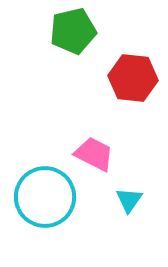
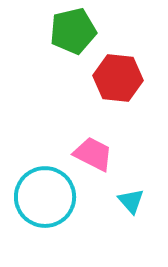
red hexagon: moved 15 px left
pink trapezoid: moved 1 px left
cyan triangle: moved 2 px right, 1 px down; rotated 16 degrees counterclockwise
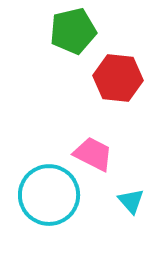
cyan circle: moved 4 px right, 2 px up
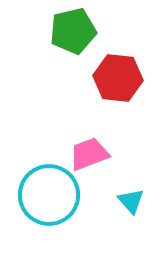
pink trapezoid: moved 4 px left; rotated 48 degrees counterclockwise
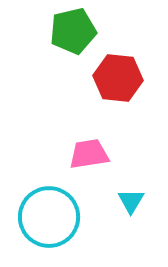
pink trapezoid: rotated 12 degrees clockwise
cyan circle: moved 22 px down
cyan triangle: rotated 12 degrees clockwise
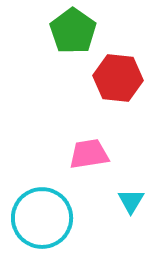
green pentagon: rotated 24 degrees counterclockwise
cyan circle: moved 7 px left, 1 px down
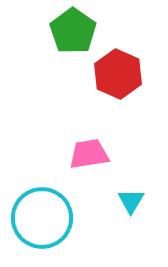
red hexagon: moved 4 px up; rotated 18 degrees clockwise
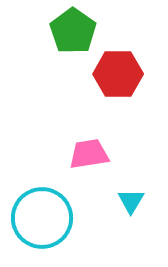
red hexagon: rotated 24 degrees counterclockwise
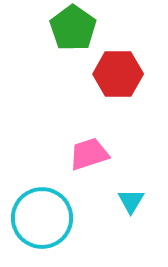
green pentagon: moved 3 px up
pink trapezoid: rotated 9 degrees counterclockwise
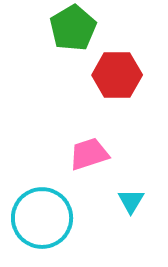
green pentagon: rotated 6 degrees clockwise
red hexagon: moved 1 px left, 1 px down
